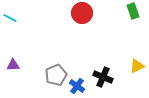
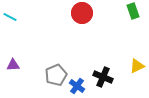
cyan line: moved 1 px up
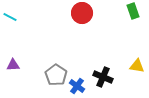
yellow triangle: rotated 35 degrees clockwise
gray pentagon: rotated 15 degrees counterclockwise
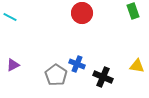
purple triangle: rotated 24 degrees counterclockwise
blue cross: moved 22 px up; rotated 14 degrees counterclockwise
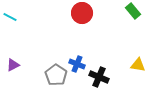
green rectangle: rotated 21 degrees counterclockwise
yellow triangle: moved 1 px right, 1 px up
black cross: moved 4 px left
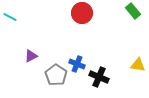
purple triangle: moved 18 px right, 9 px up
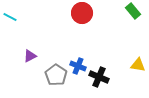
purple triangle: moved 1 px left
blue cross: moved 1 px right, 2 px down
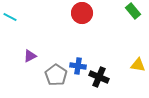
blue cross: rotated 14 degrees counterclockwise
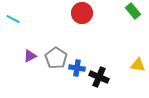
cyan line: moved 3 px right, 2 px down
blue cross: moved 1 px left, 2 px down
gray pentagon: moved 17 px up
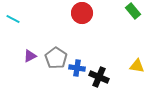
yellow triangle: moved 1 px left, 1 px down
